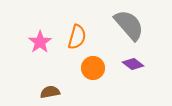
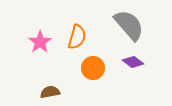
purple diamond: moved 2 px up
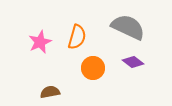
gray semicircle: moved 1 px left, 2 px down; rotated 24 degrees counterclockwise
pink star: rotated 10 degrees clockwise
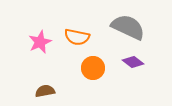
orange semicircle: rotated 85 degrees clockwise
brown semicircle: moved 5 px left, 1 px up
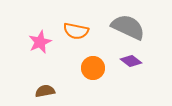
orange semicircle: moved 1 px left, 6 px up
purple diamond: moved 2 px left, 1 px up
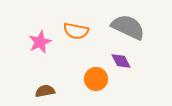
purple diamond: moved 10 px left; rotated 25 degrees clockwise
orange circle: moved 3 px right, 11 px down
